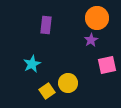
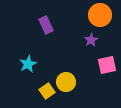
orange circle: moved 3 px right, 3 px up
purple rectangle: rotated 30 degrees counterclockwise
cyan star: moved 4 px left
yellow circle: moved 2 px left, 1 px up
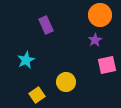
purple star: moved 4 px right
cyan star: moved 2 px left, 4 px up
yellow square: moved 10 px left, 4 px down
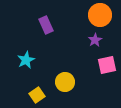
yellow circle: moved 1 px left
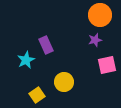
purple rectangle: moved 20 px down
purple star: rotated 16 degrees clockwise
yellow circle: moved 1 px left
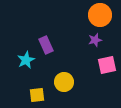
yellow square: rotated 28 degrees clockwise
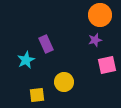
purple rectangle: moved 1 px up
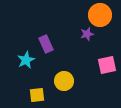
purple star: moved 8 px left, 6 px up
yellow circle: moved 1 px up
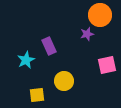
purple rectangle: moved 3 px right, 2 px down
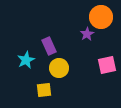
orange circle: moved 1 px right, 2 px down
purple star: rotated 16 degrees counterclockwise
yellow circle: moved 5 px left, 13 px up
yellow square: moved 7 px right, 5 px up
